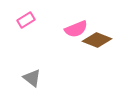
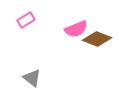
brown diamond: moved 1 px up
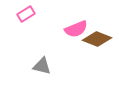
pink rectangle: moved 6 px up
gray triangle: moved 10 px right, 12 px up; rotated 24 degrees counterclockwise
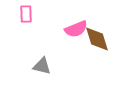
pink rectangle: rotated 60 degrees counterclockwise
brown diamond: rotated 52 degrees clockwise
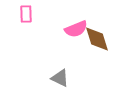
gray triangle: moved 18 px right, 12 px down; rotated 12 degrees clockwise
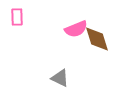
pink rectangle: moved 9 px left, 3 px down
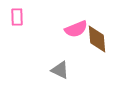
brown diamond: rotated 12 degrees clockwise
gray triangle: moved 8 px up
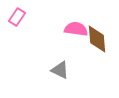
pink rectangle: rotated 36 degrees clockwise
pink semicircle: rotated 150 degrees counterclockwise
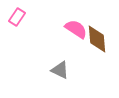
pink semicircle: rotated 25 degrees clockwise
